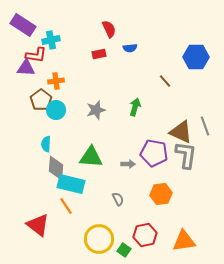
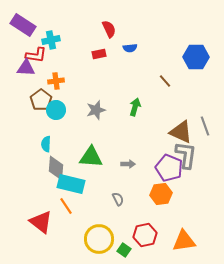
purple pentagon: moved 15 px right, 15 px down; rotated 12 degrees clockwise
red triangle: moved 3 px right, 3 px up
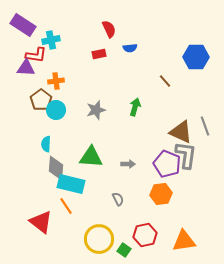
purple pentagon: moved 2 px left, 4 px up
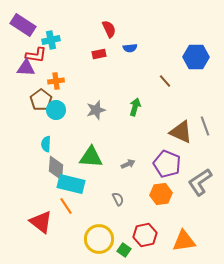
gray L-shape: moved 14 px right, 27 px down; rotated 132 degrees counterclockwise
gray arrow: rotated 24 degrees counterclockwise
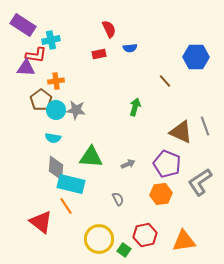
gray star: moved 20 px left; rotated 24 degrees clockwise
cyan semicircle: moved 7 px right, 6 px up; rotated 84 degrees counterclockwise
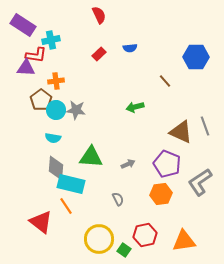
red semicircle: moved 10 px left, 14 px up
red rectangle: rotated 32 degrees counterclockwise
green arrow: rotated 120 degrees counterclockwise
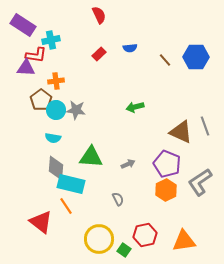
brown line: moved 21 px up
orange hexagon: moved 5 px right, 4 px up; rotated 20 degrees counterclockwise
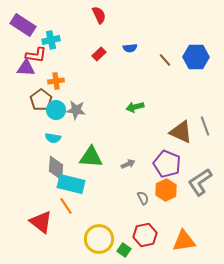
gray semicircle: moved 25 px right, 1 px up
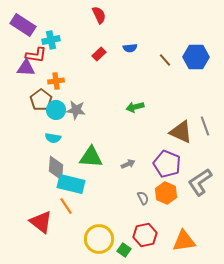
orange hexagon: moved 3 px down; rotated 10 degrees counterclockwise
